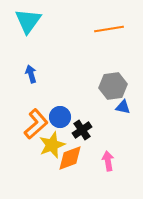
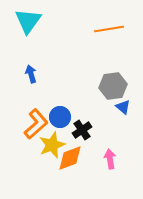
blue triangle: rotated 28 degrees clockwise
pink arrow: moved 2 px right, 2 px up
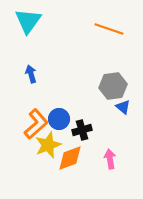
orange line: rotated 28 degrees clockwise
blue circle: moved 1 px left, 2 px down
black cross: rotated 18 degrees clockwise
yellow star: moved 4 px left
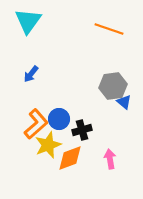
blue arrow: rotated 126 degrees counterclockwise
blue triangle: moved 1 px right, 5 px up
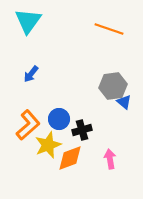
orange L-shape: moved 8 px left, 1 px down
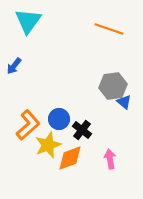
blue arrow: moved 17 px left, 8 px up
black cross: rotated 36 degrees counterclockwise
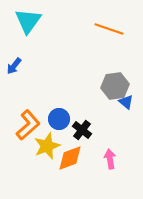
gray hexagon: moved 2 px right
blue triangle: moved 2 px right
yellow star: moved 1 px left, 1 px down
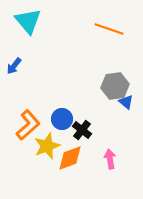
cyan triangle: rotated 16 degrees counterclockwise
blue circle: moved 3 px right
